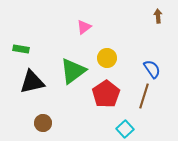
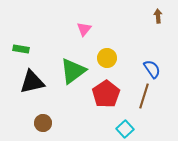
pink triangle: moved 2 px down; rotated 14 degrees counterclockwise
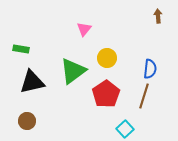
blue semicircle: moved 2 px left; rotated 42 degrees clockwise
brown circle: moved 16 px left, 2 px up
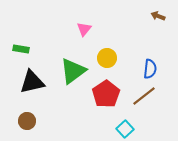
brown arrow: rotated 64 degrees counterclockwise
brown line: rotated 35 degrees clockwise
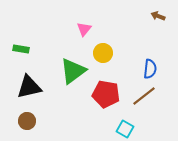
yellow circle: moved 4 px left, 5 px up
black triangle: moved 3 px left, 5 px down
red pentagon: rotated 28 degrees counterclockwise
cyan square: rotated 18 degrees counterclockwise
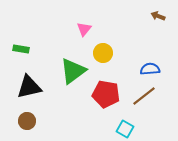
blue semicircle: rotated 102 degrees counterclockwise
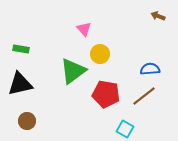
pink triangle: rotated 21 degrees counterclockwise
yellow circle: moved 3 px left, 1 px down
black triangle: moved 9 px left, 3 px up
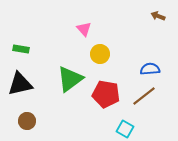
green triangle: moved 3 px left, 8 px down
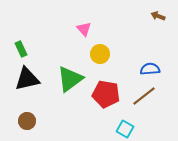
green rectangle: rotated 56 degrees clockwise
black triangle: moved 7 px right, 5 px up
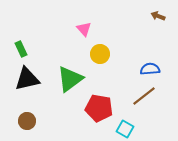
red pentagon: moved 7 px left, 14 px down
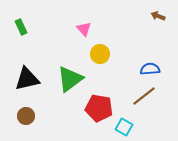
green rectangle: moved 22 px up
brown circle: moved 1 px left, 5 px up
cyan square: moved 1 px left, 2 px up
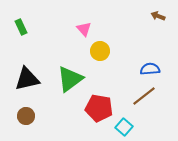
yellow circle: moved 3 px up
cyan square: rotated 12 degrees clockwise
